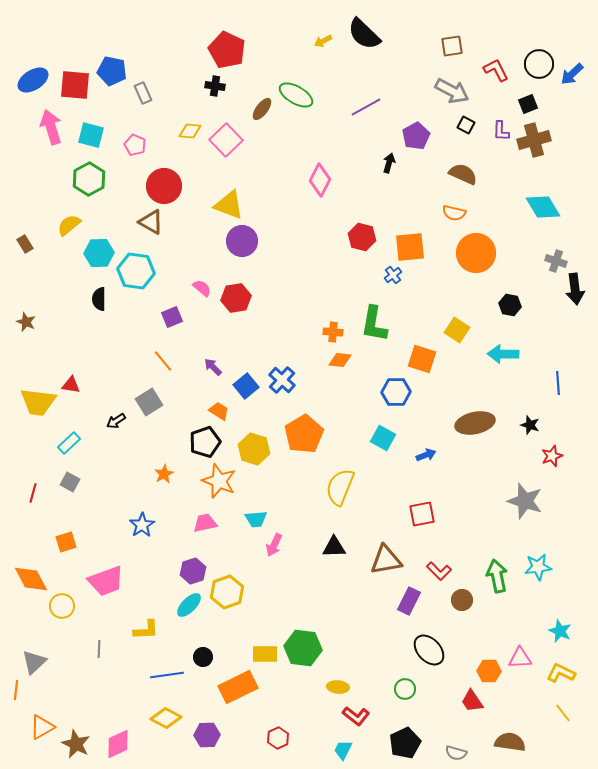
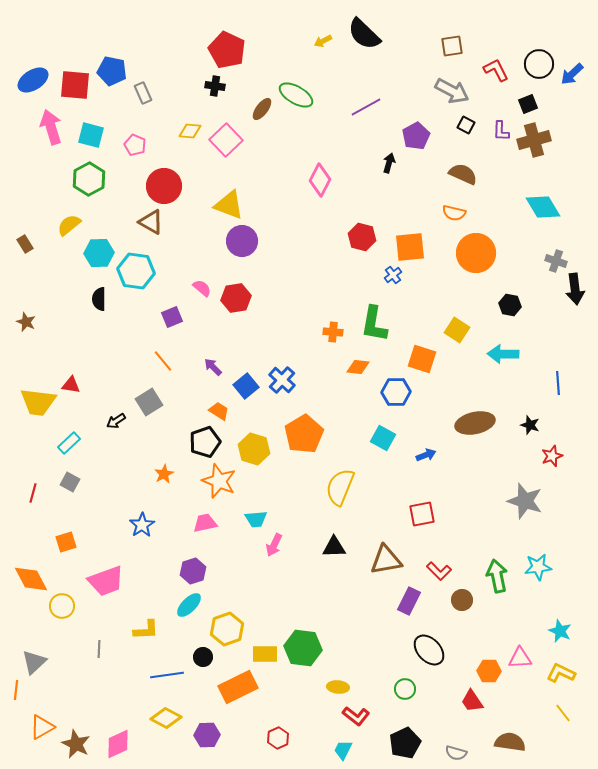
orange diamond at (340, 360): moved 18 px right, 7 px down
yellow hexagon at (227, 592): moved 37 px down
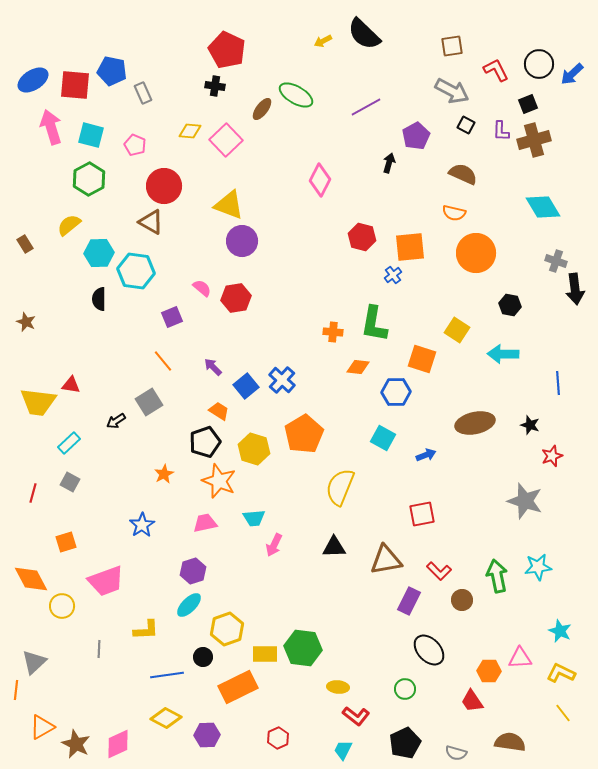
cyan trapezoid at (256, 519): moved 2 px left, 1 px up
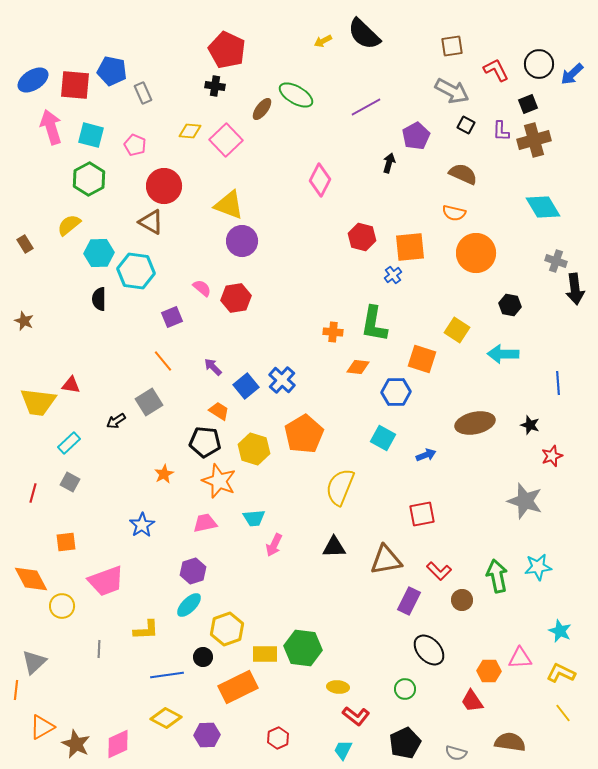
brown star at (26, 322): moved 2 px left, 1 px up
black pentagon at (205, 442): rotated 24 degrees clockwise
orange square at (66, 542): rotated 10 degrees clockwise
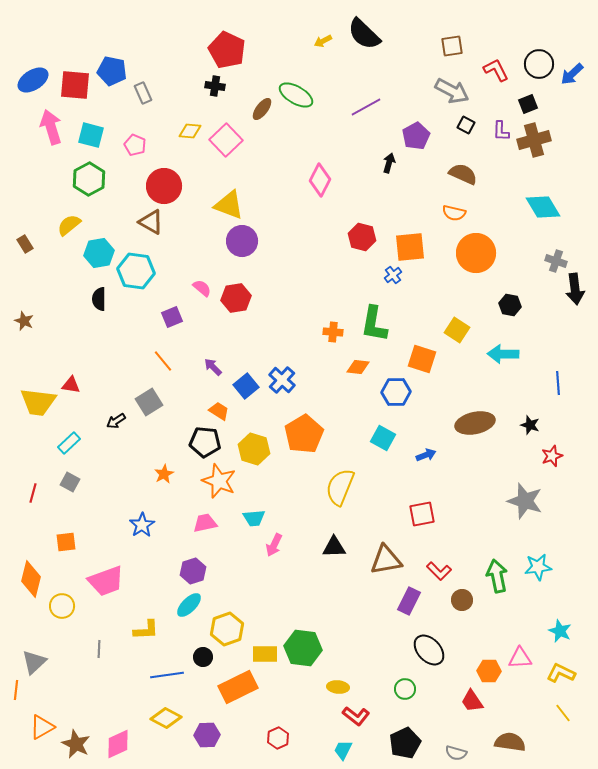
cyan hexagon at (99, 253): rotated 8 degrees counterclockwise
orange diamond at (31, 579): rotated 42 degrees clockwise
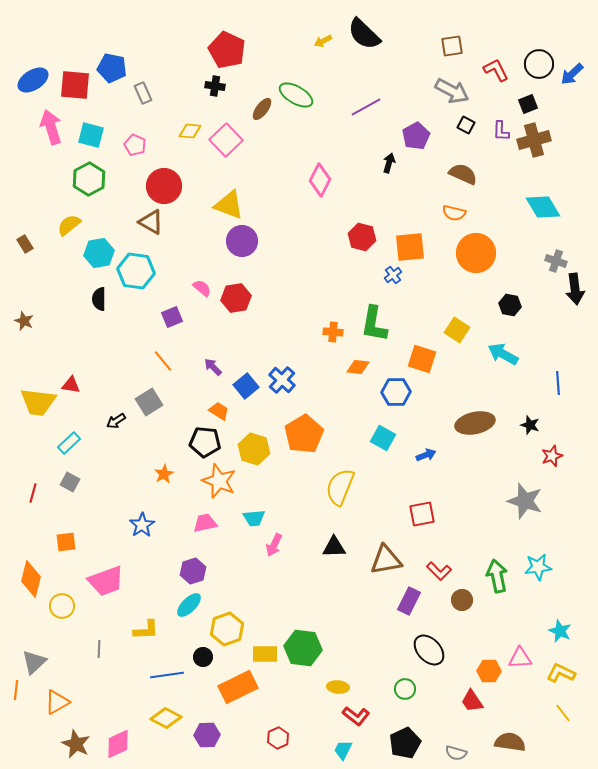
blue pentagon at (112, 71): moved 3 px up
cyan arrow at (503, 354): rotated 28 degrees clockwise
orange triangle at (42, 727): moved 15 px right, 25 px up
